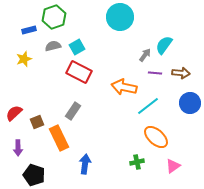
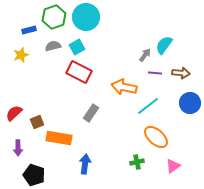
cyan circle: moved 34 px left
yellow star: moved 3 px left, 4 px up
gray rectangle: moved 18 px right, 2 px down
orange rectangle: rotated 55 degrees counterclockwise
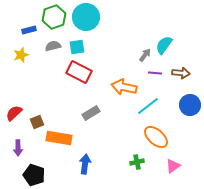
cyan square: rotated 21 degrees clockwise
blue circle: moved 2 px down
gray rectangle: rotated 24 degrees clockwise
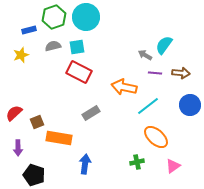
gray arrow: rotated 96 degrees counterclockwise
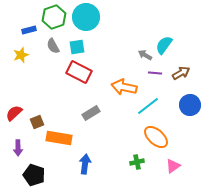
gray semicircle: rotated 105 degrees counterclockwise
brown arrow: rotated 36 degrees counterclockwise
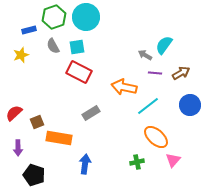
pink triangle: moved 6 px up; rotated 14 degrees counterclockwise
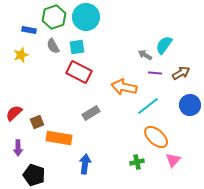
blue rectangle: rotated 24 degrees clockwise
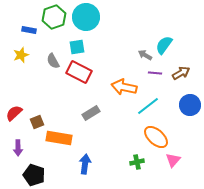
gray semicircle: moved 15 px down
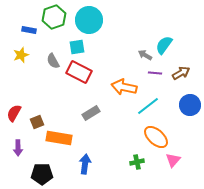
cyan circle: moved 3 px right, 3 px down
red semicircle: rotated 18 degrees counterclockwise
black pentagon: moved 8 px right, 1 px up; rotated 20 degrees counterclockwise
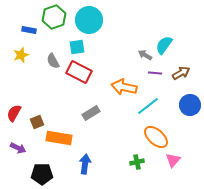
purple arrow: rotated 63 degrees counterclockwise
